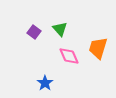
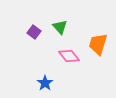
green triangle: moved 2 px up
orange trapezoid: moved 4 px up
pink diamond: rotated 15 degrees counterclockwise
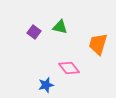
green triangle: rotated 35 degrees counterclockwise
pink diamond: moved 12 px down
blue star: moved 1 px right, 2 px down; rotated 21 degrees clockwise
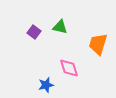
pink diamond: rotated 20 degrees clockwise
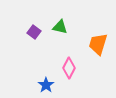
pink diamond: rotated 45 degrees clockwise
blue star: rotated 21 degrees counterclockwise
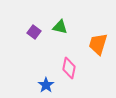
pink diamond: rotated 15 degrees counterclockwise
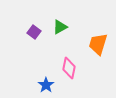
green triangle: rotated 42 degrees counterclockwise
